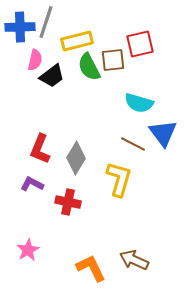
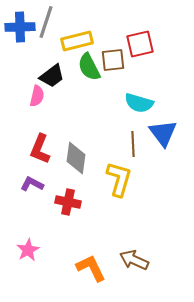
pink semicircle: moved 2 px right, 36 px down
brown line: rotated 60 degrees clockwise
gray diamond: rotated 24 degrees counterclockwise
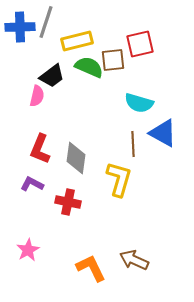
green semicircle: rotated 140 degrees clockwise
blue triangle: rotated 24 degrees counterclockwise
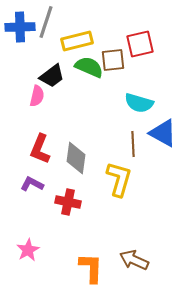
orange L-shape: rotated 28 degrees clockwise
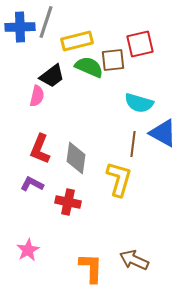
brown line: rotated 10 degrees clockwise
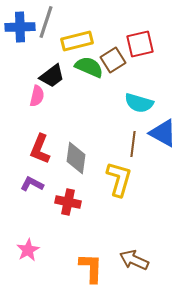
brown square: rotated 25 degrees counterclockwise
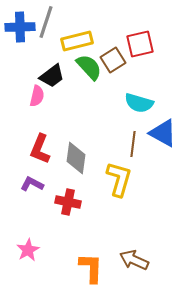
green semicircle: rotated 24 degrees clockwise
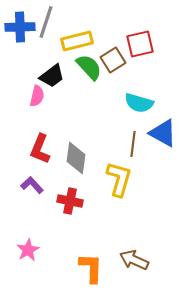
purple L-shape: moved 1 px down; rotated 20 degrees clockwise
red cross: moved 2 px right, 1 px up
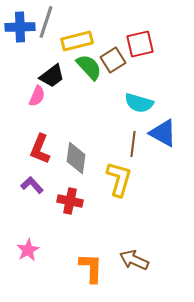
pink semicircle: rotated 10 degrees clockwise
